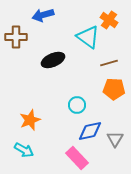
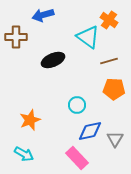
brown line: moved 2 px up
cyan arrow: moved 4 px down
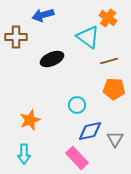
orange cross: moved 1 px left, 2 px up
black ellipse: moved 1 px left, 1 px up
cyan arrow: rotated 60 degrees clockwise
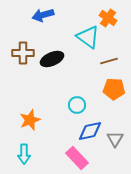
brown cross: moved 7 px right, 16 px down
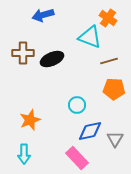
cyan triangle: moved 2 px right; rotated 15 degrees counterclockwise
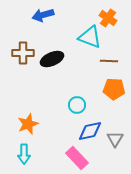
brown line: rotated 18 degrees clockwise
orange star: moved 2 px left, 4 px down
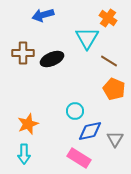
cyan triangle: moved 3 px left, 1 px down; rotated 40 degrees clockwise
brown line: rotated 30 degrees clockwise
orange pentagon: rotated 20 degrees clockwise
cyan circle: moved 2 px left, 6 px down
pink rectangle: moved 2 px right; rotated 15 degrees counterclockwise
